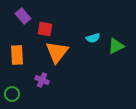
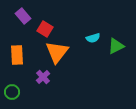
red square: rotated 21 degrees clockwise
purple cross: moved 1 px right, 3 px up; rotated 24 degrees clockwise
green circle: moved 2 px up
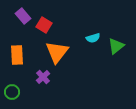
red square: moved 1 px left, 4 px up
green triangle: rotated 12 degrees counterclockwise
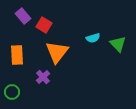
green triangle: moved 2 px right, 2 px up; rotated 36 degrees counterclockwise
